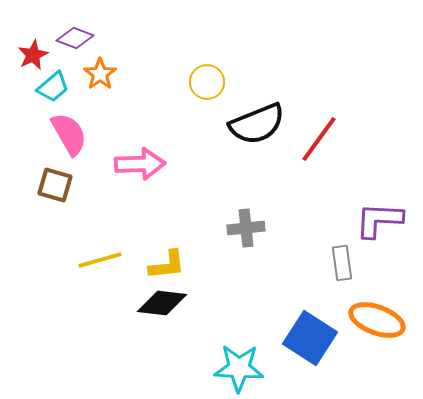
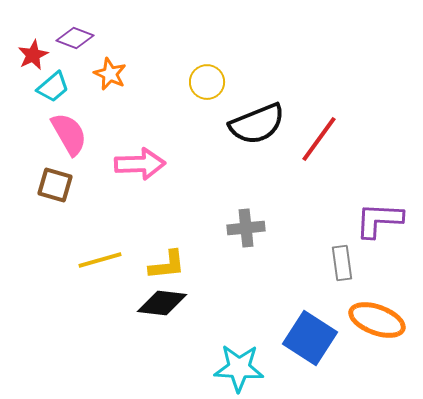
orange star: moved 10 px right; rotated 12 degrees counterclockwise
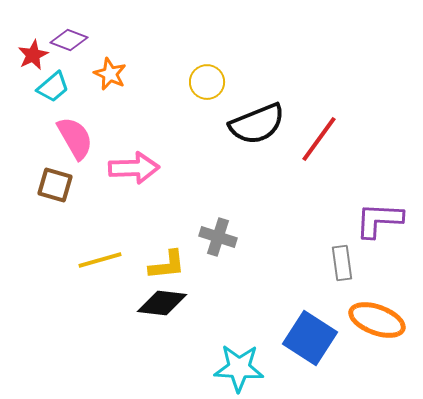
purple diamond: moved 6 px left, 2 px down
pink semicircle: moved 6 px right, 4 px down
pink arrow: moved 6 px left, 4 px down
gray cross: moved 28 px left, 9 px down; rotated 24 degrees clockwise
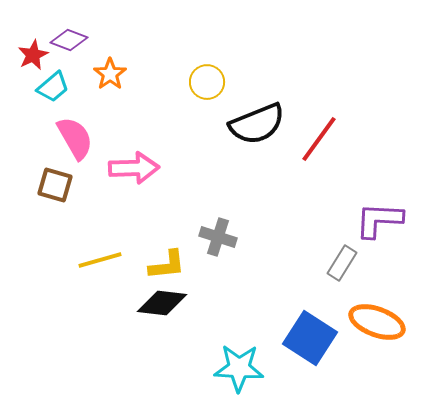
orange star: rotated 12 degrees clockwise
gray rectangle: rotated 40 degrees clockwise
orange ellipse: moved 2 px down
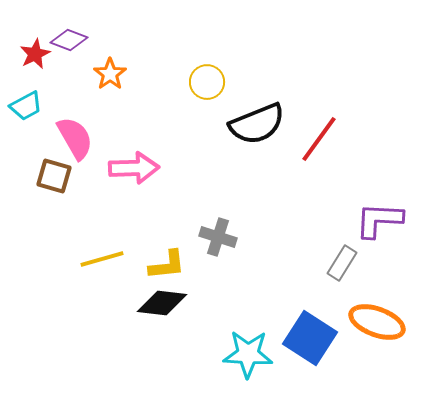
red star: moved 2 px right, 1 px up
cyan trapezoid: moved 27 px left, 19 px down; rotated 12 degrees clockwise
brown square: moved 1 px left, 9 px up
yellow line: moved 2 px right, 1 px up
cyan star: moved 9 px right, 14 px up
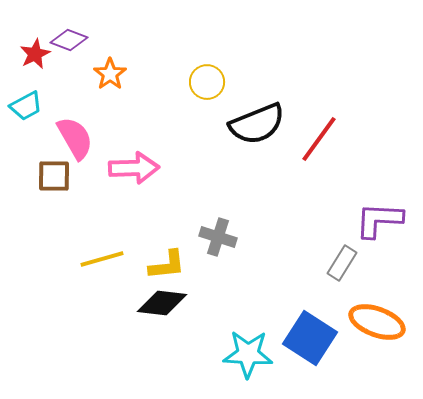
brown square: rotated 15 degrees counterclockwise
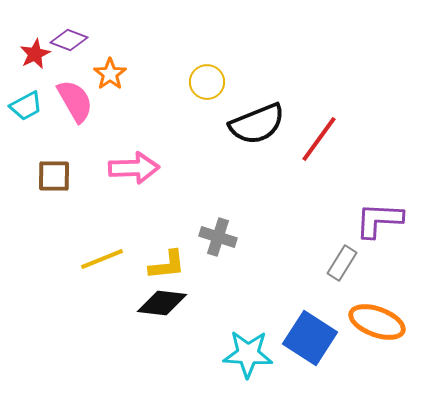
pink semicircle: moved 37 px up
yellow line: rotated 6 degrees counterclockwise
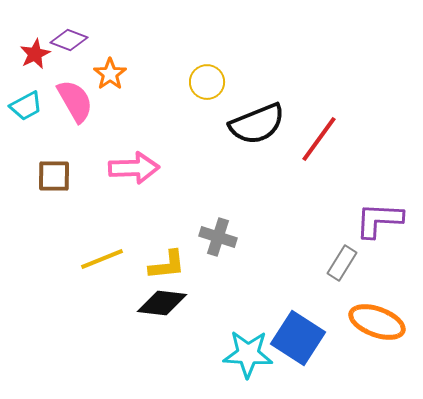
blue square: moved 12 px left
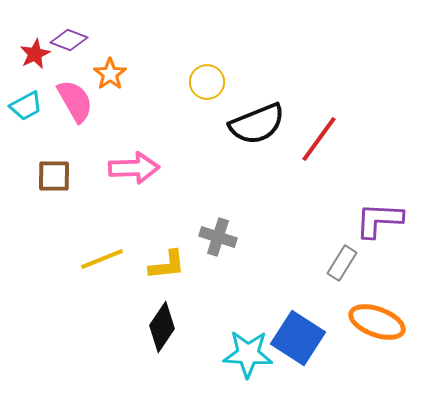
black diamond: moved 24 px down; rotated 63 degrees counterclockwise
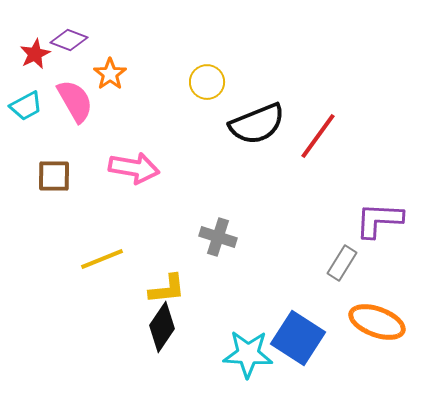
red line: moved 1 px left, 3 px up
pink arrow: rotated 12 degrees clockwise
yellow L-shape: moved 24 px down
